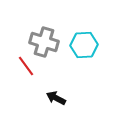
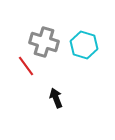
cyan hexagon: rotated 20 degrees clockwise
black arrow: rotated 42 degrees clockwise
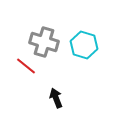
red line: rotated 15 degrees counterclockwise
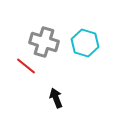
cyan hexagon: moved 1 px right, 2 px up
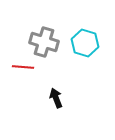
red line: moved 3 px left, 1 px down; rotated 35 degrees counterclockwise
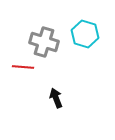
cyan hexagon: moved 9 px up
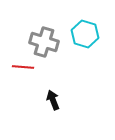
black arrow: moved 3 px left, 2 px down
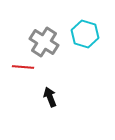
gray cross: rotated 16 degrees clockwise
black arrow: moved 3 px left, 3 px up
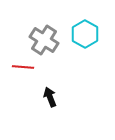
cyan hexagon: rotated 12 degrees clockwise
gray cross: moved 2 px up
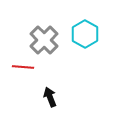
gray cross: rotated 12 degrees clockwise
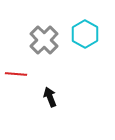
red line: moved 7 px left, 7 px down
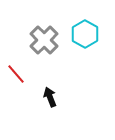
red line: rotated 45 degrees clockwise
